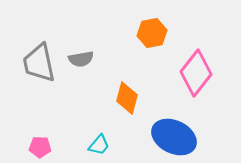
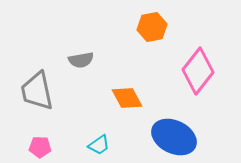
orange hexagon: moved 6 px up
gray semicircle: moved 1 px down
gray trapezoid: moved 2 px left, 28 px down
pink diamond: moved 2 px right, 2 px up
orange diamond: rotated 44 degrees counterclockwise
cyan trapezoid: rotated 15 degrees clockwise
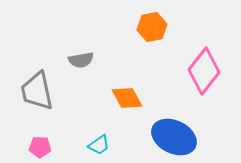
pink diamond: moved 6 px right
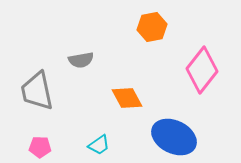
pink diamond: moved 2 px left, 1 px up
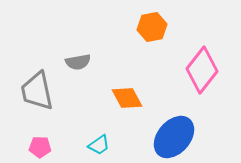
gray semicircle: moved 3 px left, 2 px down
blue ellipse: rotated 75 degrees counterclockwise
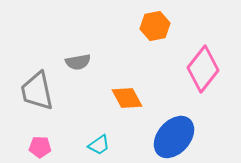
orange hexagon: moved 3 px right, 1 px up
pink diamond: moved 1 px right, 1 px up
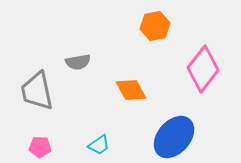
orange diamond: moved 4 px right, 8 px up
